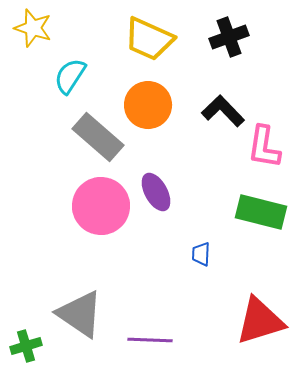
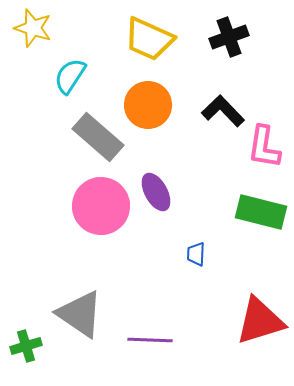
blue trapezoid: moved 5 px left
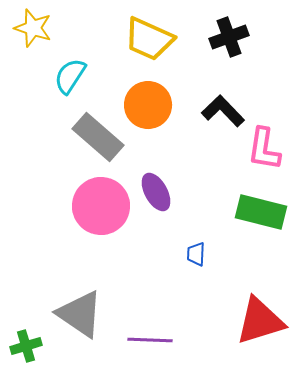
pink L-shape: moved 2 px down
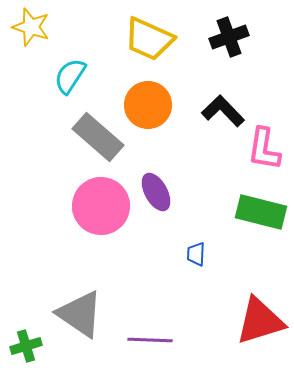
yellow star: moved 2 px left, 1 px up
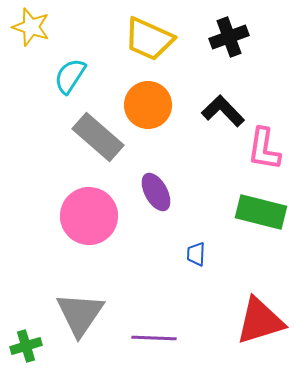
pink circle: moved 12 px left, 10 px down
gray triangle: rotated 30 degrees clockwise
purple line: moved 4 px right, 2 px up
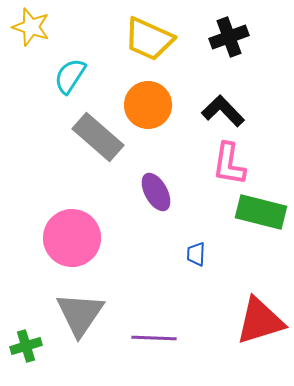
pink L-shape: moved 35 px left, 15 px down
pink circle: moved 17 px left, 22 px down
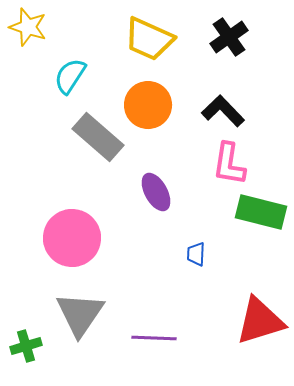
yellow star: moved 3 px left
black cross: rotated 15 degrees counterclockwise
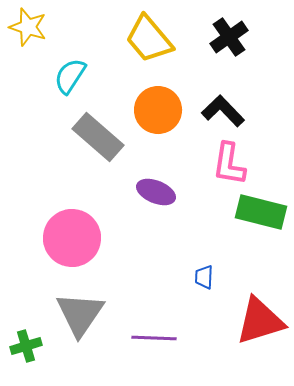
yellow trapezoid: rotated 26 degrees clockwise
orange circle: moved 10 px right, 5 px down
purple ellipse: rotated 39 degrees counterclockwise
blue trapezoid: moved 8 px right, 23 px down
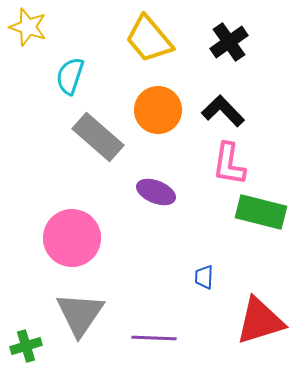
black cross: moved 5 px down
cyan semicircle: rotated 15 degrees counterclockwise
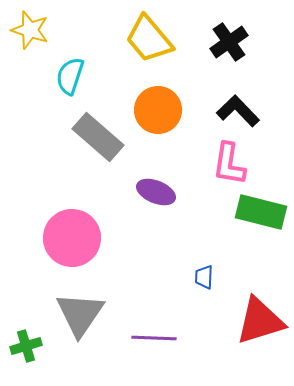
yellow star: moved 2 px right, 3 px down
black L-shape: moved 15 px right
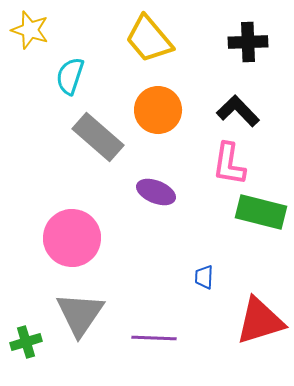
black cross: moved 19 px right; rotated 33 degrees clockwise
green cross: moved 4 px up
